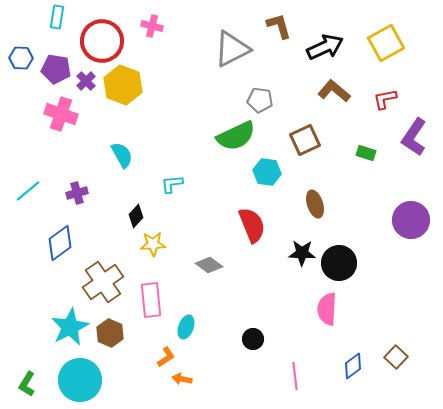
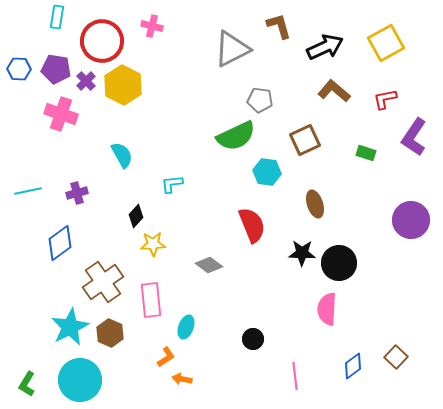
blue hexagon at (21, 58): moved 2 px left, 11 px down
yellow hexagon at (123, 85): rotated 6 degrees clockwise
cyan line at (28, 191): rotated 28 degrees clockwise
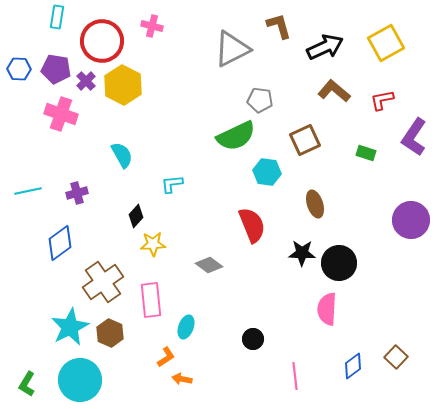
red L-shape at (385, 99): moved 3 px left, 1 px down
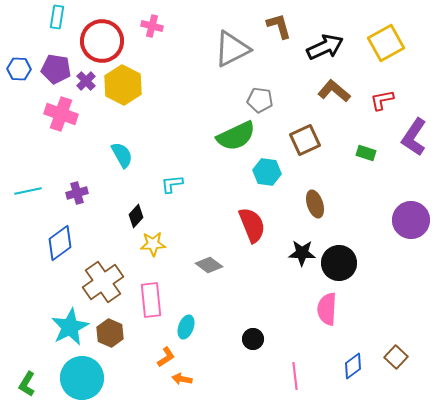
cyan circle at (80, 380): moved 2 px right, 2 px up
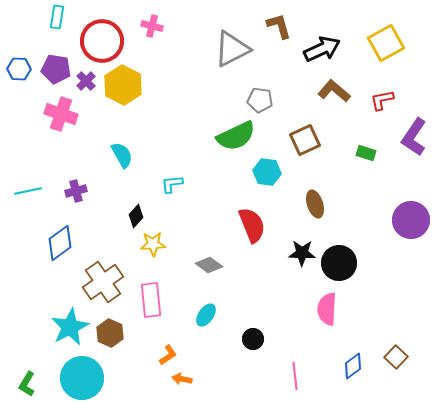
black arrow at (325, 47): moved 3 px left, 2 px down
purple cross at (77, 193): moved 1 px left, 2 px up
cyan ellipse at (186, 327): moved 20 px right, 12 px up; rotated 15 degrees clockwise
orange L-shape at (166, 357): moved 2 px right, 2 px up
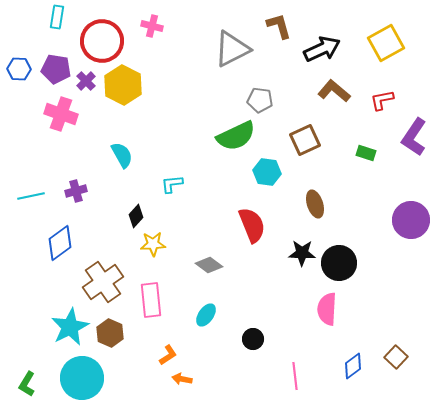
cyan line at (28, 191): moved 3 px right, 5 px down
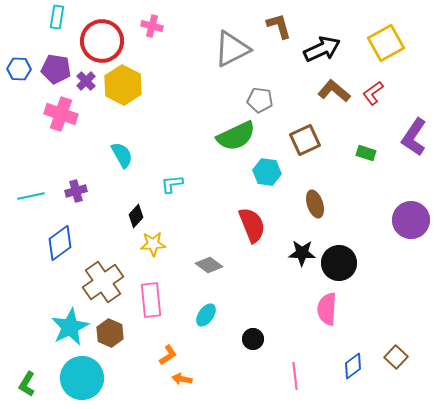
red L-shape at (382, 100): moved 9 px left, 7 px up; rotated 25 degrees counterclockwise
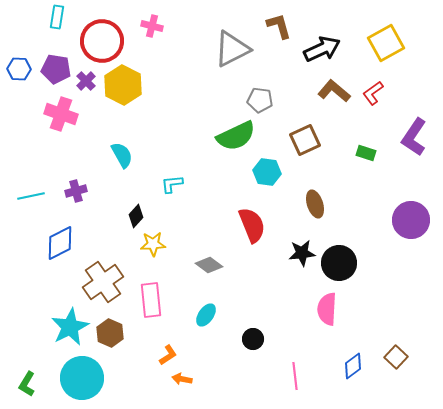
blue diamond at (60, 243): rotated 9 degrees clockwise
black star at (302, 253): rotated 8 degrees counterclockwise
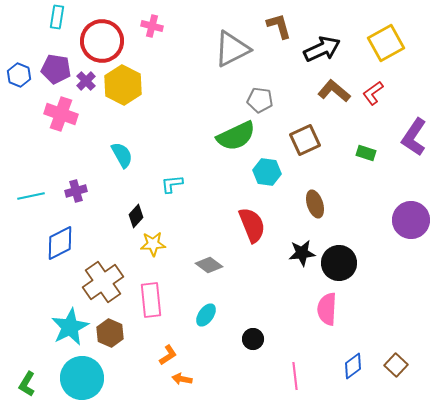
blue hexagon at (19, 69): moved 6 px down; rotated 20 degrees clockwise
brown square at (396, 357): moved 8 px down
